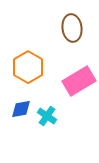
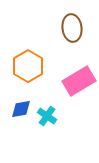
orange hexagon: moved 1 px up
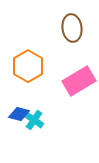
blue diamond: moved 2 px left, 5 px down; rotated 25 degrees clockwise
cyan cross: moved 13 px left, 4 px down
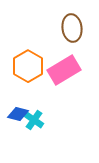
pink rectangle: moved 15 px left, 11 px up
blue diamond: moved 1 px left
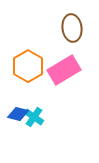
cyan cross: moved 3 px up
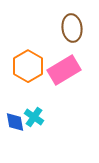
blue diamond: moved 3 px left, 8 px down; rotated 65 degrees clockwise
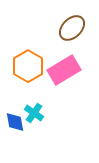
brown ellipse: rotated 52 degrees clockwise
cyan cross: moved 4 px up
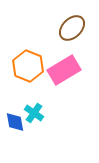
orange hexagon: rotated 8 degrees counterclockwise
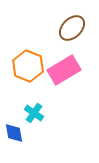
blue diamond: moved 1 px left, 11 px down
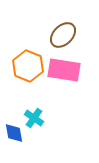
brown ellipse: moved 9 px left, 7 px down
pink rectangle: rotated 40 degrees clockwise
cyan cross: moved 5 px down
